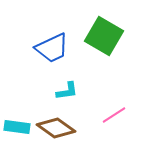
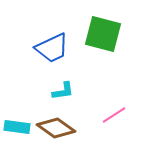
green square: moved 1 px left, 2 px up; rotated 15 degrees counterclockwise
cyan L-shape: moved 4 px left
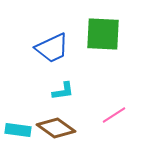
green square: rotated 12 degrees counterclockwise
cyan rectangle: moved 1 px right, 3 px down
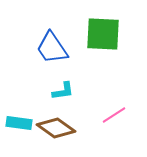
blue trapezoid: rotated 81 degrees clockwise
cyan rectangle: moved 1 px right, 7 px up
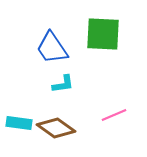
cyan L-shape: moved 7 px up
pink line: rotated 10 degrees clockwise
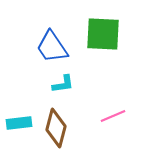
blue trapezoid: moved 1 px up
pink line: moved 1 px left, 1 px down
cyan rectangle: rotated 15 degrees counterclockwise
brown diamond: rotated 69 degrees clockwise
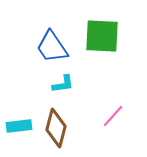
green square: moved 1 px left, 2 px down
pink line: rotated 25 degrees counterclockwise
cyan rectangle: moved 3 px down
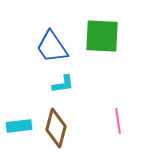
pink line: moved 5 px right, 5 px down; rotated 50 degrees counterclockwise
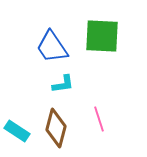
pink line: moved 19 px left, 2 px up; rotated 10 degrees counterclockwise
cyan rectangle: moved 2 px left, 5 px down; rotated 40 degrees clockwise
